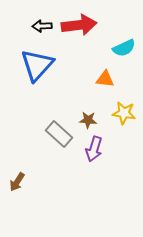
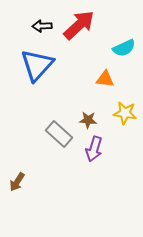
red arrow: rotated 36 degrees counterclockwise
yellow star: moved 1 px right
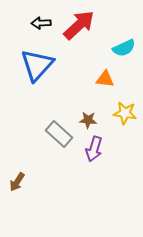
black arrow: moved 1 px left, 3 px up
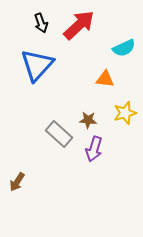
black arrow: rotated 108 degrees counterclockwise
yellow star: rotated 25 degrees counterclockwise
